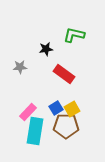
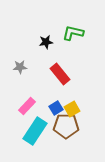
green L-shape: moved 1 px left, 2 px up
black star: moved 7 px up
red rectangle: moved 4 px left; rotated 15 degrees clockwise
pink rectangle: moved 1 px left, 6 px up
cyan rectangle: rotated 24 degrees clockwise
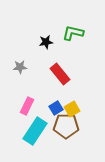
pink rectangle: rotated 18 degrees counterclockwise
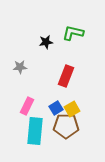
red rectangle: moved 6 px right, 2 px down; rotated 60 degrees clockwise
cyan rectangle: rotated 28 degrees counterclockwise
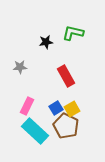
red rectangle: rotated 50 degrees counterclockwise
brown pentagon: rotated 25 degrees clockwise
cyan rectangle: rotated 52 degrees counterclockwise
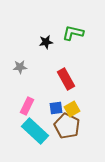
red rectangle: moved 3 px down
blue square: rotated 24 degrees clockwise
brown pentagon: moved 1 px right
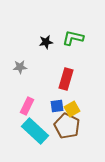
green L-shape: moved 5 px down
red rectangle: rotated 45 degrees clockwise
blue square: moved 1 px right, 2 px up
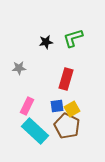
green L-shape: rotated 30 degrees counterclockwise
gray star: moved 1 px left, 1 px down
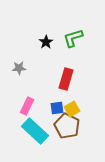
black star: rotated 24 degrees counterclockwise
blue square: moved 2 px down
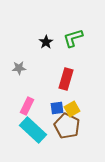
cyan rectangle: moved 2 px left, 1 px up
